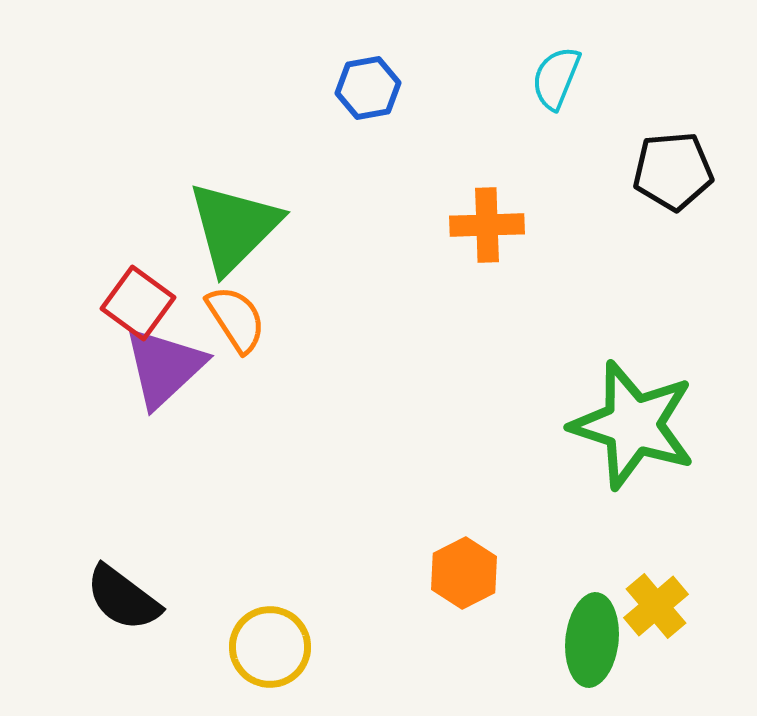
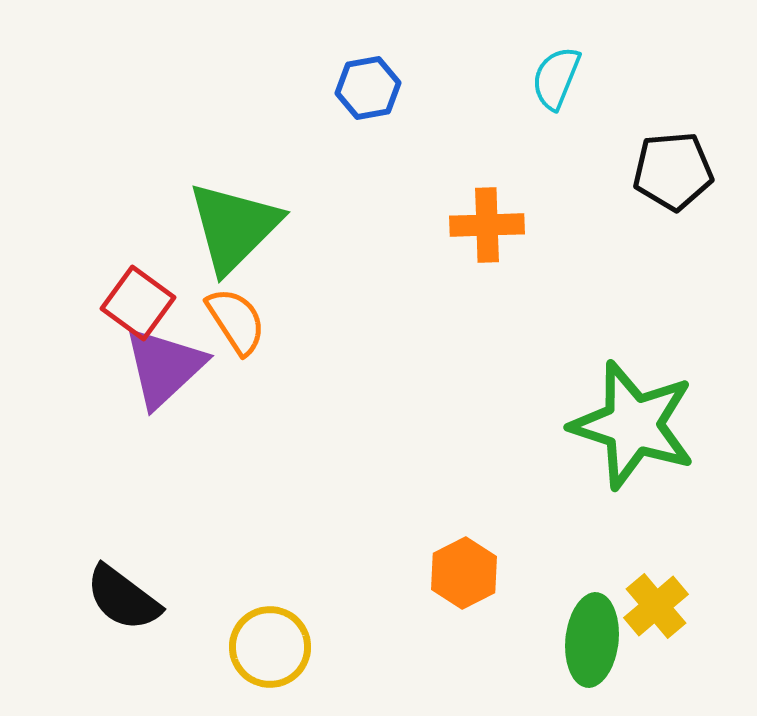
orange semicircle: moved 2 px down
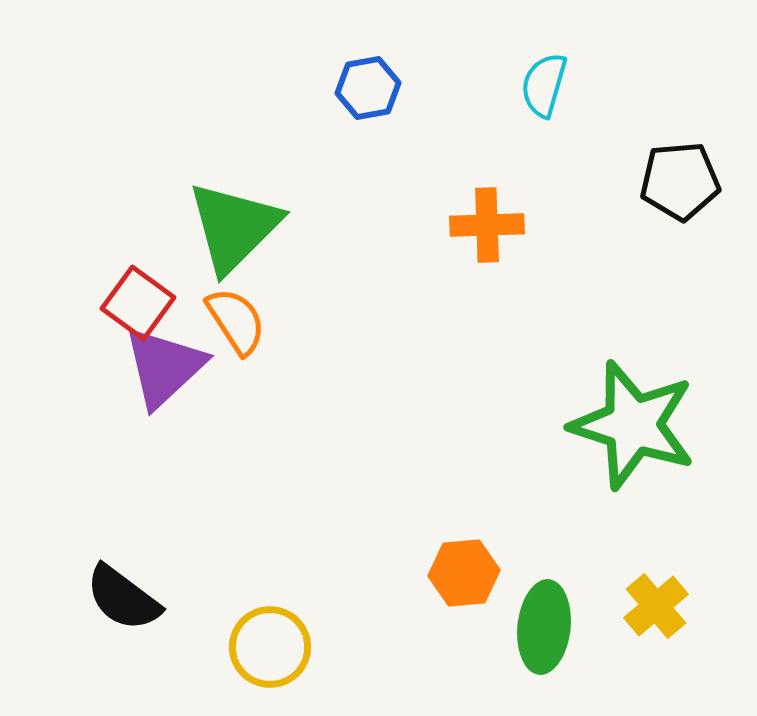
cyan semicircle: moved 12 px left, 7 px down; rotated 6 degrees counterclockwise
black pentagon: moved 7 px right, 10 px down
orange hexagon: rotated 22 degrees clockwise
green ellipse: moved 48 px left, 13 px up
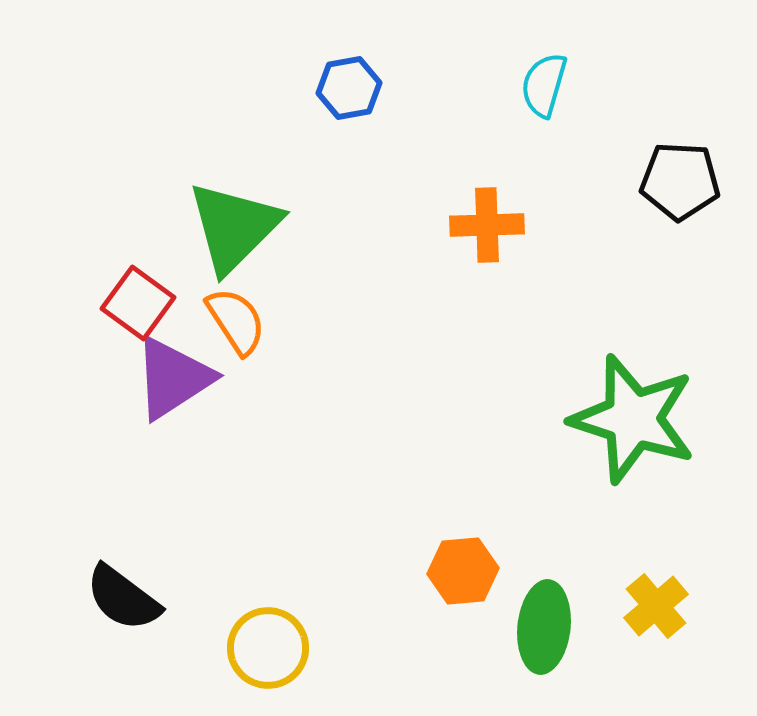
blue hexagon: moved 19 px left
black pentagon: rotated 8 degrees clockwise
purple triangle: moved 9 px right, 11 px down; rotated 10 degrees clockwise
green star: moved 6 px up
orange hexagon: moved 1 px left, 2 px up
yellow circle: moved 2 px left, 1 px down
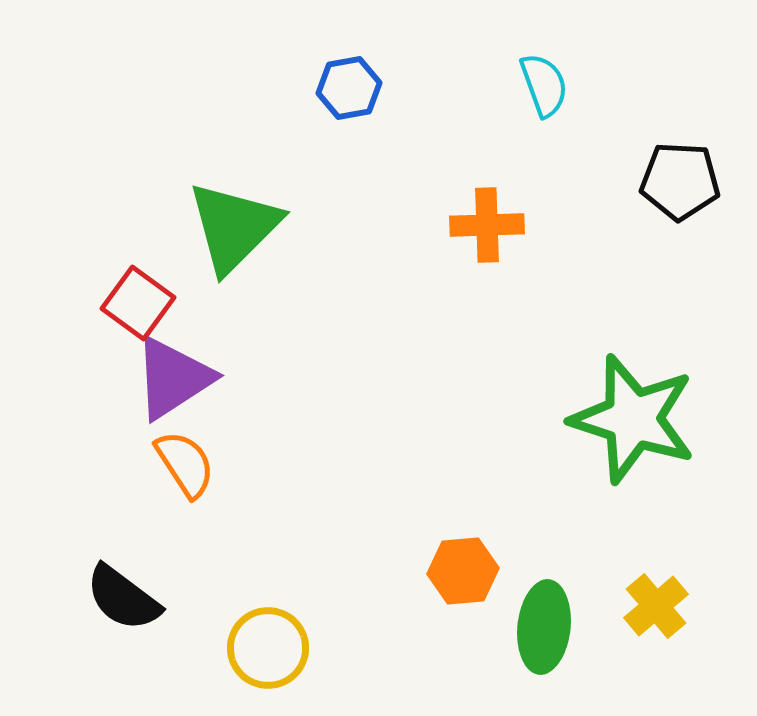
cyan semicircle: rotated 144 degrees clockwise
orange semicircle: moved 51 px left, 143 px down
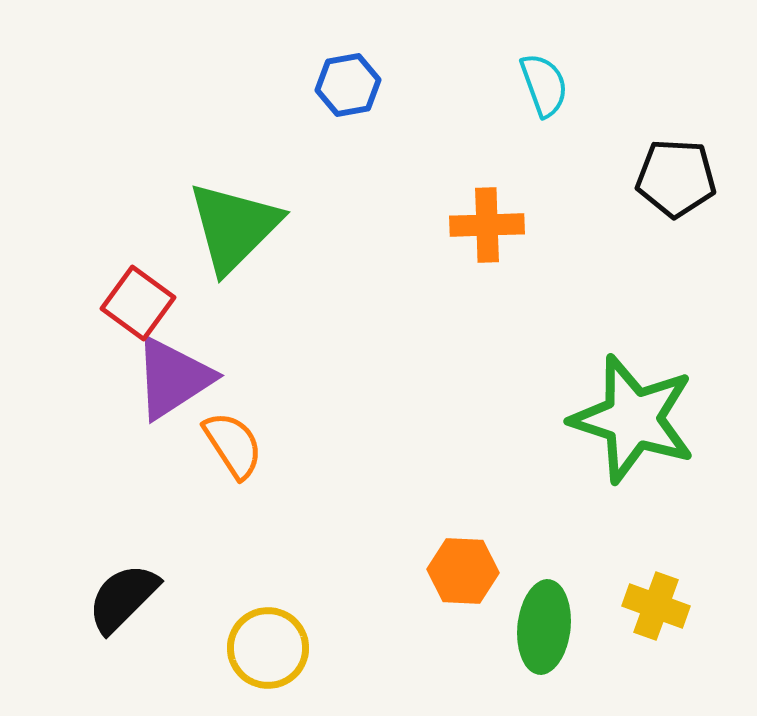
blue hexagon: moved 1 px left, 3 px up
black pentagon: moved 4 px left, 3 px up
orange semicircle: moved 48 px right, 19 px up
orange hexagon: rotated 8 degrees clockwise
black semicircle: rotated 98 degrees clockwise
yellow cross: rotated 30 degrees counterclockwise
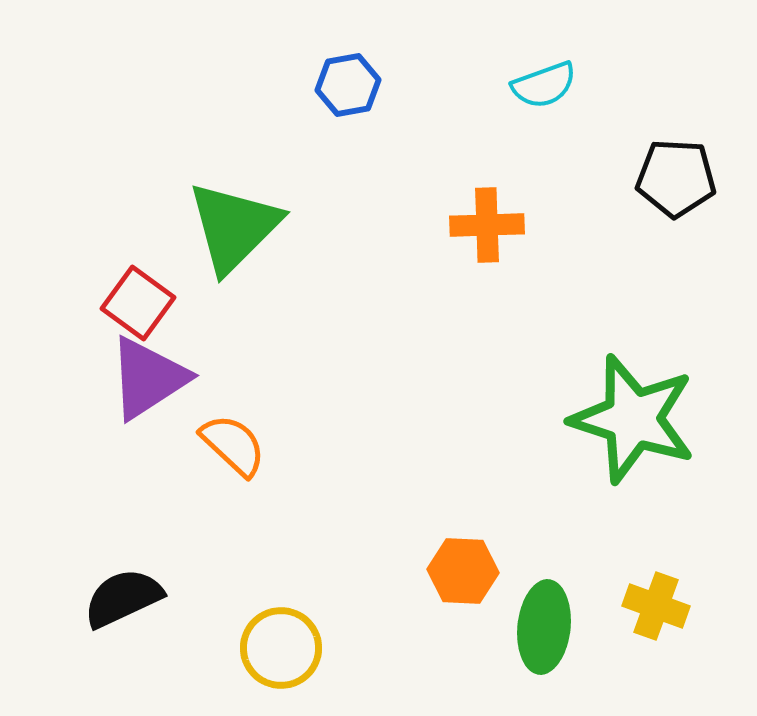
cyan semicircle: rotated 90 degrees clockwise
purple triangle: moved 25 px left
orange semicircle: rotated 14 degrees counterclockwise
black semicircle: rotated 20 degrees clockwise
yellow circle: moved 13 px right
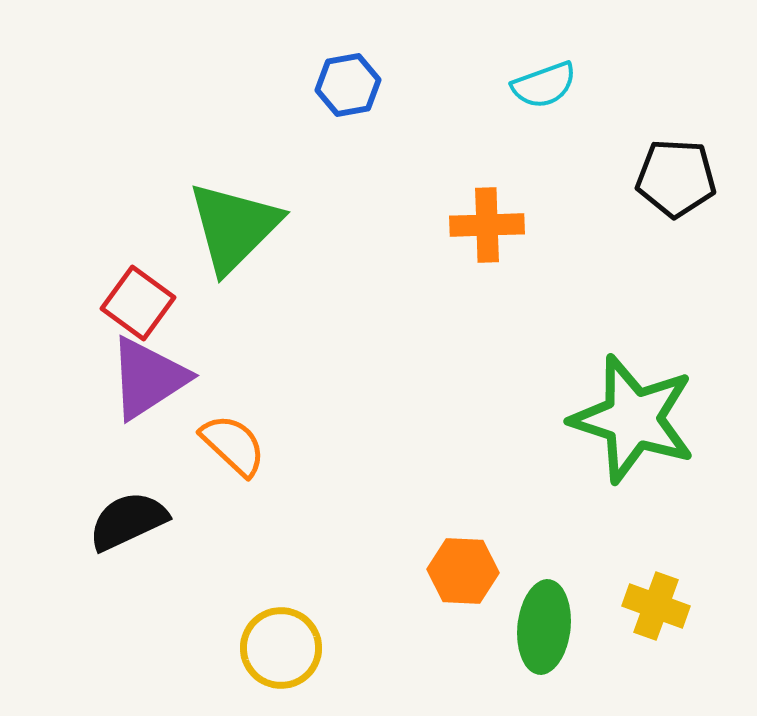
black semicircle: moved 5 px right, 77 px up
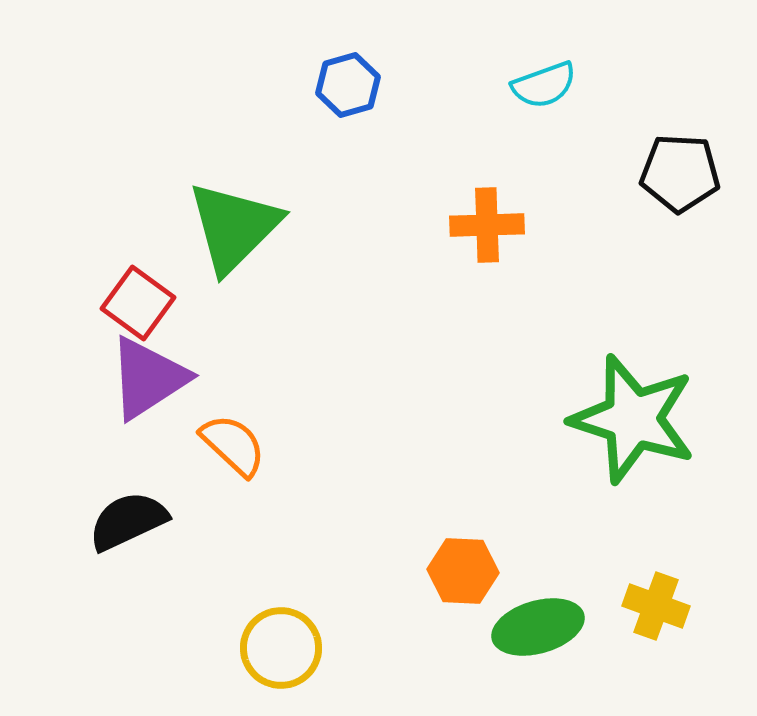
blue hexagon: rotated 6 degrees counterclockwise
black pentagon: moved 4 px right, 5 px up
green ellipse: moved 6 px left; rotated 68 degrees clockwise
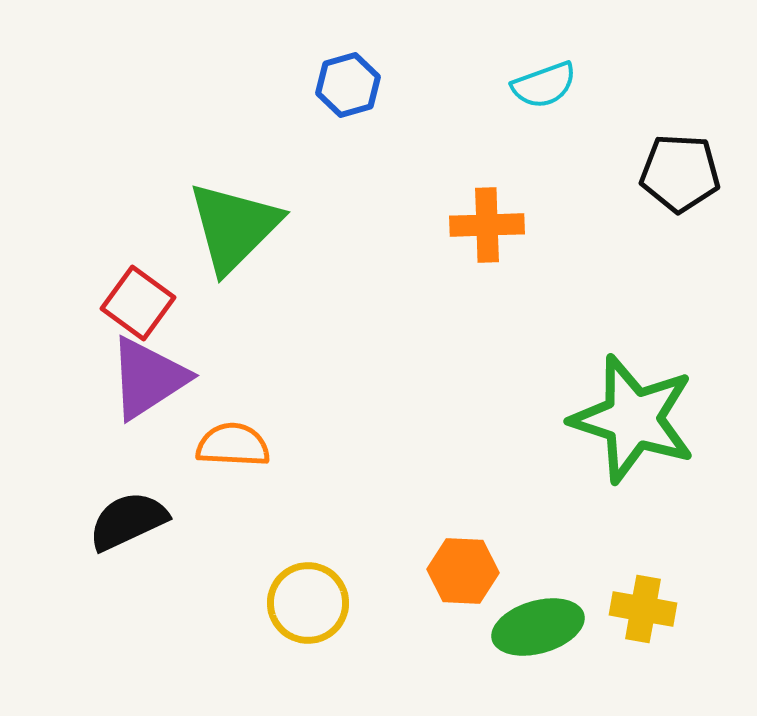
orange semicircle: rotated 40 degrees counterclockwise
yellow cross: moved 13 px left, 3 px down; rotated 10 degrees counterclockwise
yellow circle: moved 27 px right, 45 px up
